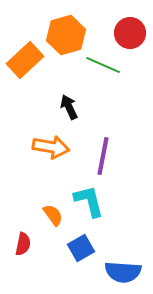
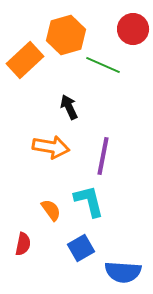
red circle: moved 3 px right, 4 px up
orange semicircle: moved 2 px left, 5 px up
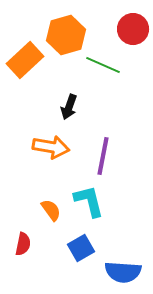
black arrow: rotated 135 degrees counterclockwise
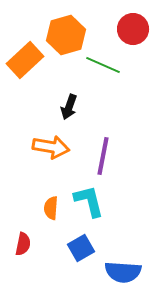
orange semicircle: moved 2 px up; rotated 140 degrees counterclockwise
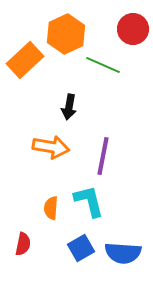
orange hexagon: moved 1 px up; rotated 9 degrees counterclockwise
black arrow: rotated 10 degrees counterclockwise
blue semicircle: moved 19 px up
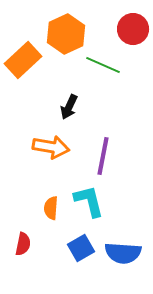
orange rectangle: moved 2 px left
black arrow: rotated 15 degrees clockwise
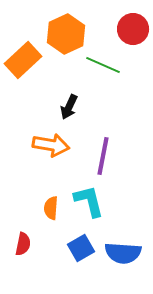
orange arrow: moved 2 px up
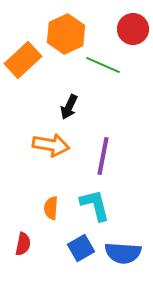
cyan L-shape: moved 6 px right, 4 px down
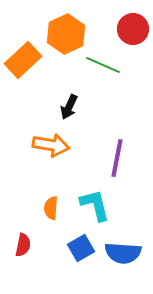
purple line: moved 14 px right, 2 px down
red semicircle: moved 1 px down
